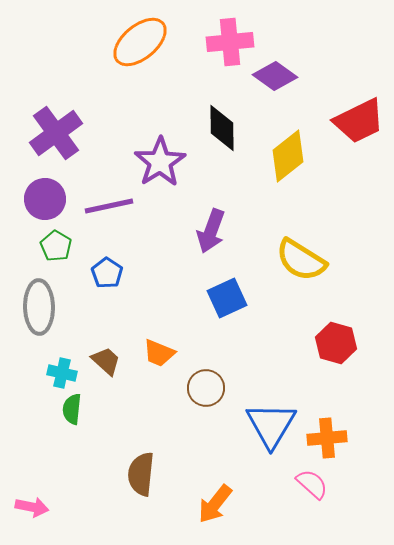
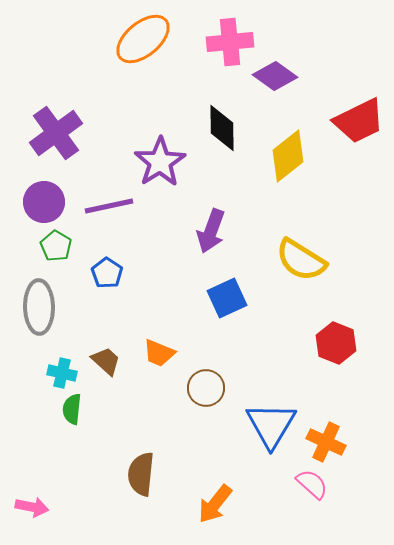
orange ellipse: moved 3 px right, 3 px up
purple circle: moved 1 px left, 3 px down
red hexagon: rotated 6 degrees clockwise
orange cross: moved 1 px left, 4 px down; rotated 30 degrees clockwise
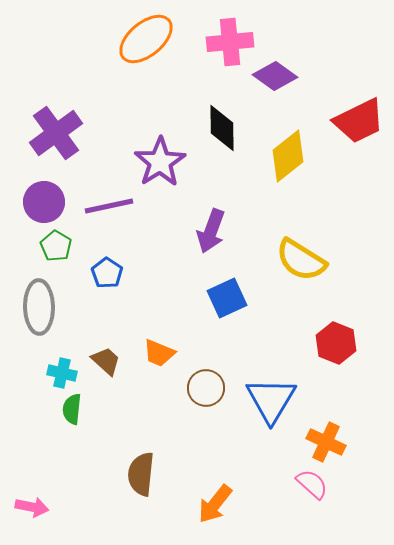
orange ellipse: moved 3 px right
blue triangle: moved 25 px up
